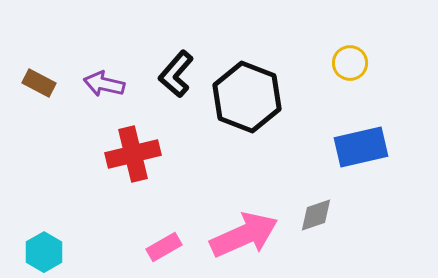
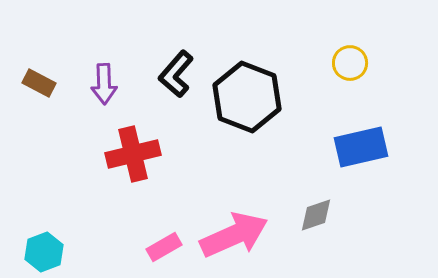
purple arrow: rotated 105 degrees counterclockwise
pink arrow: moved 10 px left
cyan hexagon: rotated 9 degrees clockwise
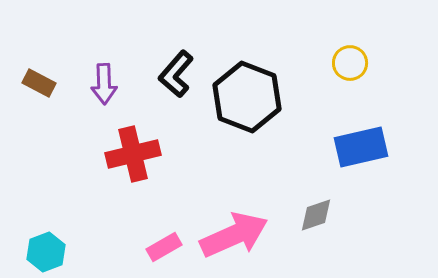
cyan hexagon: moved 2 px right
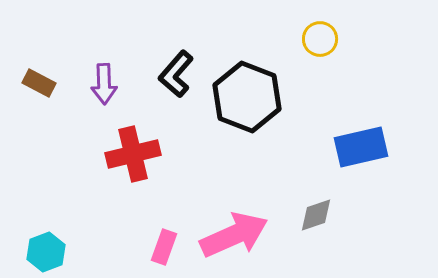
yellow circle: moved 30 px left, 24 px up
pink rectangle: rotated 40 degrees counterclockwise
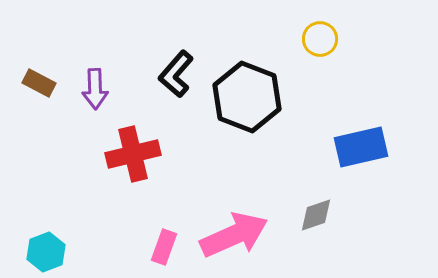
purple arrow: moved 9 px left, 5 px down
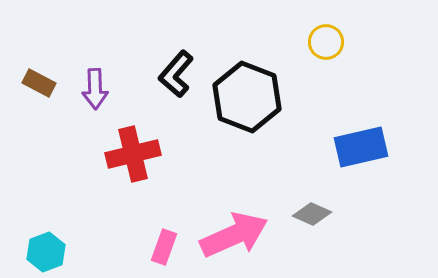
yellow circle: moved 6 px right, 3 px down
gray diamond: moved 4 px left, 1 px up; rotated 42 degrees clockwise
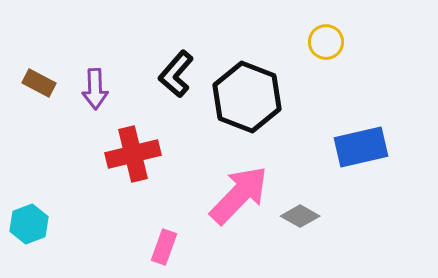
gray diamond: moved 12 px left, 2 px down; rotated 6 degrees clockwise
pink arrow: moved 5 px right, 40 px up; rotated 22 degrees counterclockwise
cyan hexagon: moved 17 px left, 28 px up
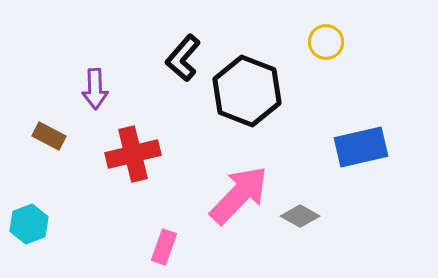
black L-shape: moved 7 px right, 16 px up
brown rectangle: moved 10 px right, 53 px down
black hexagon: moved 6 px up
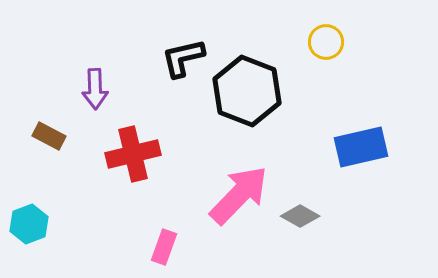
black L-shape: rotated 36 degrees clockwise
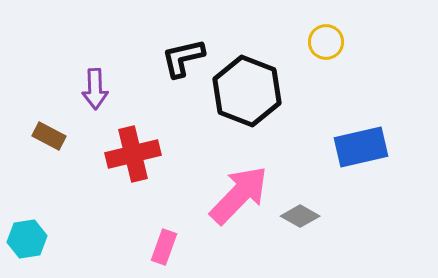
cyan hexagon: moved 2 px left, 15 px down; rotated 12 degrees clockwise
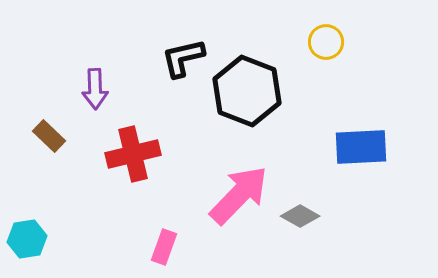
brown rectangle: rotated 16 degrees clockwise
blue rectangle: rotated 10 degrees clockwise
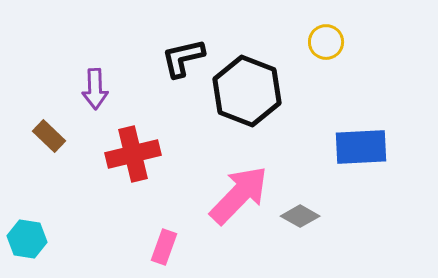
cyan hexagon: rotated 18 degrees clockwise
